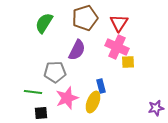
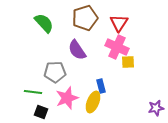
green semicircle: rotated 105 degrees clockwise
purple semicircle: rotated 120 degrees clockwise
black square: moved 1 px up; rotated 24 degrees clockwise
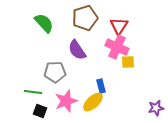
red triangle: moved 3 px down
pink star: moved 1 px left, 3 px down
yellow ellipse: rotated 25 degrees clockwise
black square: moved 1 px left, 1 px up
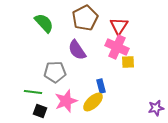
brown pentagon: rotated 10 degrees counterclockwise
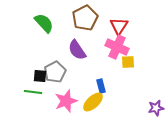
gray pentagon: rotated 25 degrees counterclockwise
black square: moved 35 px up; rotated 16 degrees counterclockwise
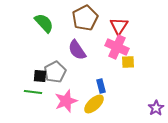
yellow ellipse: moved 1 px right, 2 px down
purple star: rotated 21 degrees counterclockwise
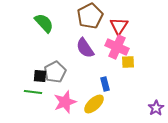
brown pentagon: moved 5 px right, 2 px up
purple semicircle: moved 8 px right, 2 px up
blue rectangle: moved 4 px right, 2 px up
pink star: moved 1 px left, 1 px down
